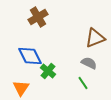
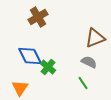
gray semicircle: moved 1 px up
green cross: moved 4 px up
orange triangle: moved 1 px left
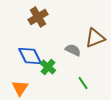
gray semicircle: moved 16 px left, 12 px up
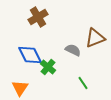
blue diamond: moved 1 px up
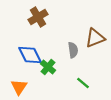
gray semicircle: rotated 56 degrees clockwise
green line: rotated 16 degrees counterclockwise
orange triangle: moved 1 px left, 1 px up
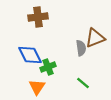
brown cross: rotated 24 degrees clockwise
gray semicircle: moved 8 px right, 2 px up
green cross: rotated 28 degrees clockwise
orange triangle: moved 18 px right
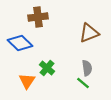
brown triangle: moved 6 px left, 5 px up
gray semicircle: moved 6 px right, 20 px down
blue diamond: moved 10 px left, 12 px up; rotated 20 degrees counterclockwise
green cross: moved 1 px left, 1 px down; rotated 28 degrees counterclockwise
orange triangle: moved 10 px left, 6 px up
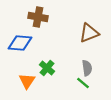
brown cross: rotated 18 degrees clockwise
blue diamond: rotated 40 degrees counterclockwise
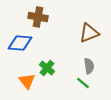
gray semicircle: moved 2 px right, 2 px up
orange triangle: rotated 12 degrees counterclockwise
